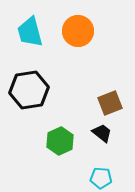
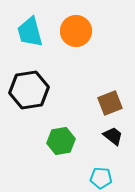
orange circle: moved 2 px left
black trapezoid: moved 11 px right, 3 px down
green hexagon: moved 1 px right; rotated 16 degrees clockwise
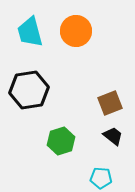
green hexagon: rotated 8 degrees counterclockwise
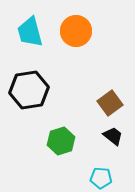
brown square: rotated 15 degrees counterclockwise
